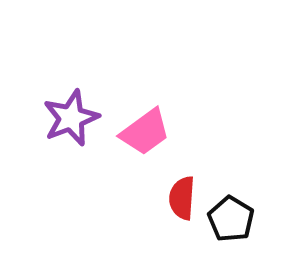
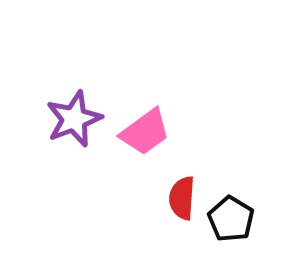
purple star: moved 3 px right, 1 px down
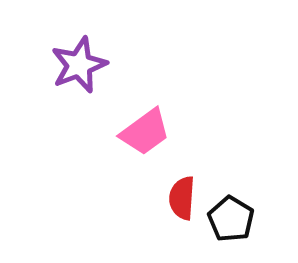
purple star: moved 5 px right, 54 px up
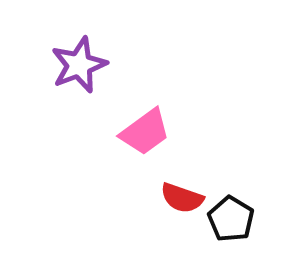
red semicircle: rotated 75 degrees counterclockwise
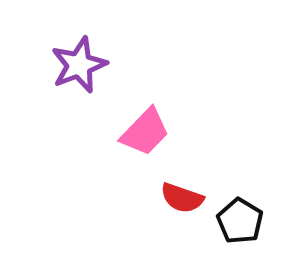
pink trapezoid: rotated 10 degrees counterclockwise
black pentagon: moved 9 px right, 2 px down
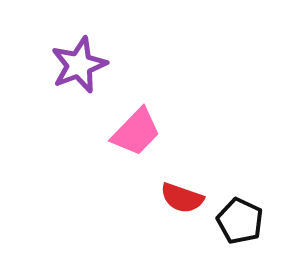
pink trapezoid: moved 9 px left
black pentagon: rotated 6 degrees counterclockwise
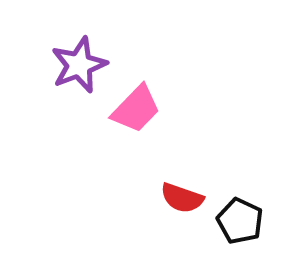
pink trapezoid: moved 23 px up
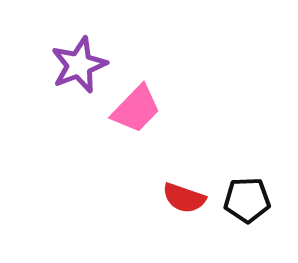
red semicircle: moved 2 px right
black pentagon: moved 7 px right, 21 px up; rotated 27 degrees counterclockwise
